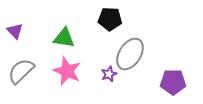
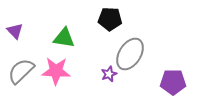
pink star: moved 11 px left; rotated 20 degrees counterclockwise
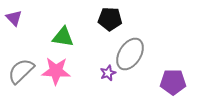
purple triangle: moved 1 px left, 13 px up
green triangle: moved 1 px left, 1 px up
purple star: moved 1 px left, 1 px up
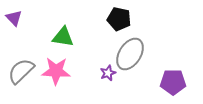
black pentagon: moved 9 px right; rotated 10 degrees clockwise
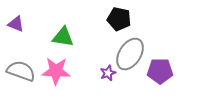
purple triangle: moved 2 px right, 6 px down; rotated 24 degrees counterclockwise
gray semicircle: rotated 64 degrees clockwise
purple pentagon: moved 13 px left, 11 px up
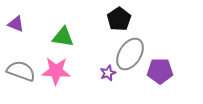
black pentagon: rotated 25 degrees clockwise
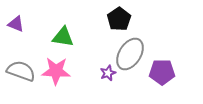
purple pentagon: moved 2 px right, 1 px down
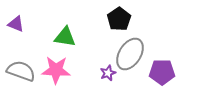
green triangle: moved 2 px right
pink star: moved 1 px up
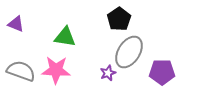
gray ellipse: moved 1 px left, 2 px up
